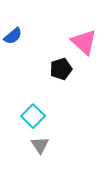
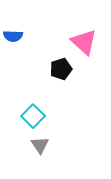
blue semicircle: rotated 42 degrees clockwise
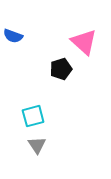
blue semicircle: rotated 18 degrees clockwise
cyan square: rotated 30 degrees clockwise
gray triangle: moved 3 px left
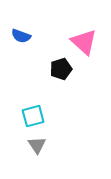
blue semicircle: moved 8 px right
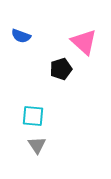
cyan square: rotated 20 degrees clockwise
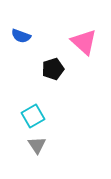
black pentagon: moved 8 px left
cyan square: rotated 35 degrees counterclockwise
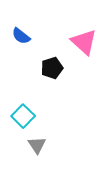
blue semicircle: rotated 18 degrees clockwise
black pentagon: moved 1 px left, 1 px up
cyan square: moved 10 px left; rotated 15 degrees counterclockwise
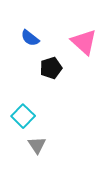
blue semicircle: moved 9 px right, 2 px down
black pentagon: moved 1 px left
